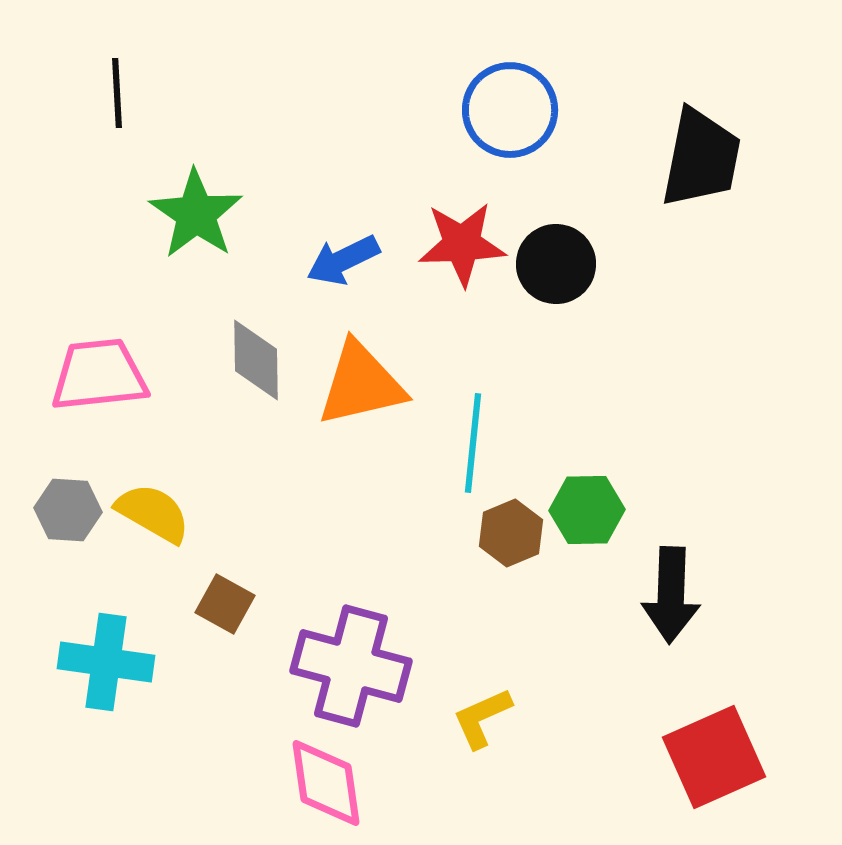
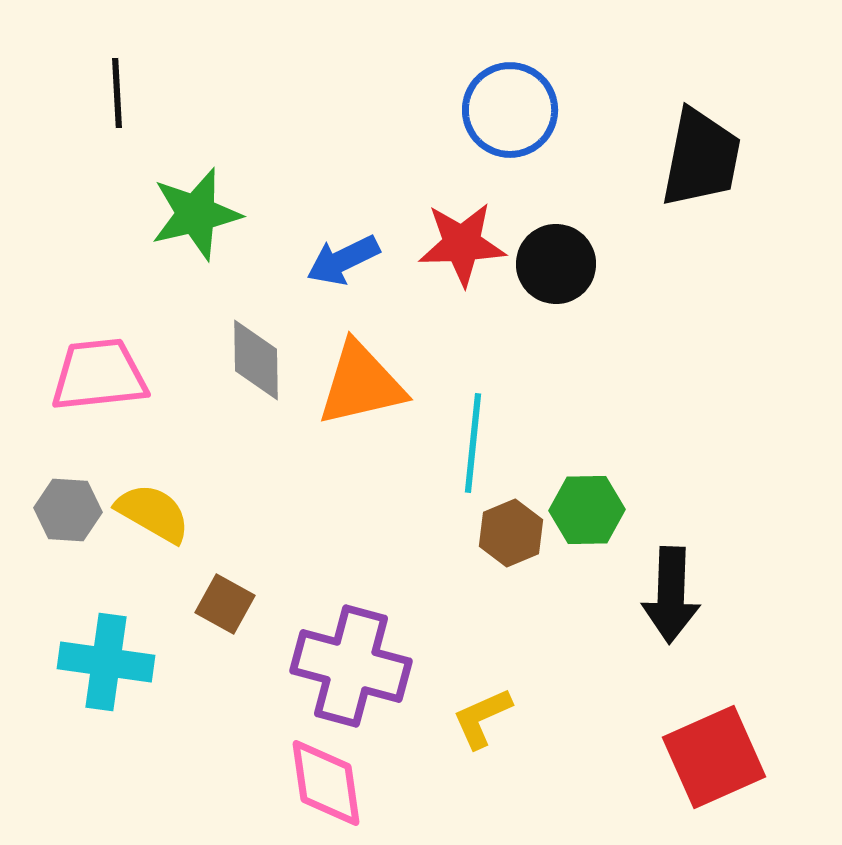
green star: rotated 24 degrees clockwise
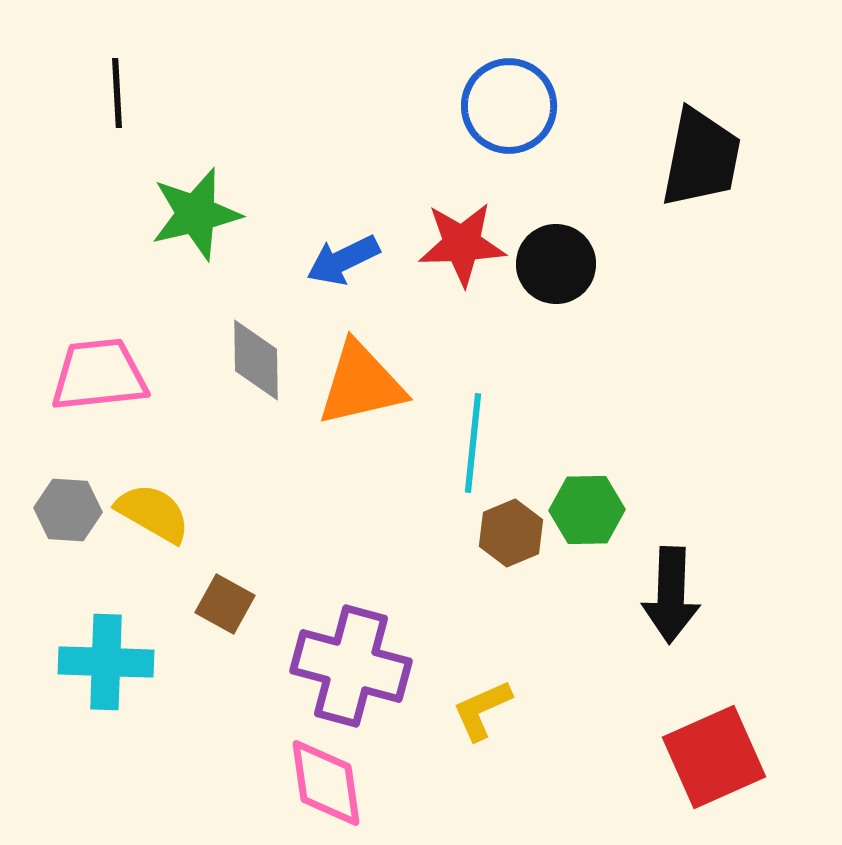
blue circle: moved 1 px left, 4 px up
cyan cross: rotated 6 degrees counterclockwise
yellow L-shape: moved 8 px up
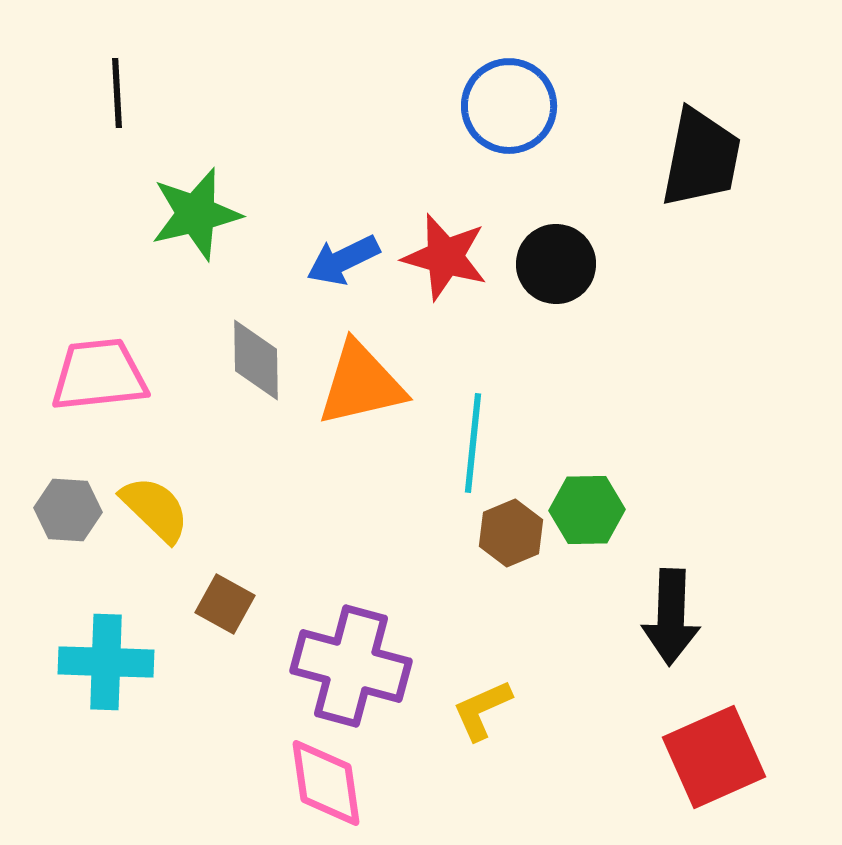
red star: moved 17 px left, 13 px down; rotated 18 degrees clockwise
yellow semicircle: moved 2 px right, 4 px up; rotated 14 degrees clockwise
black arrow: moved 22 px down
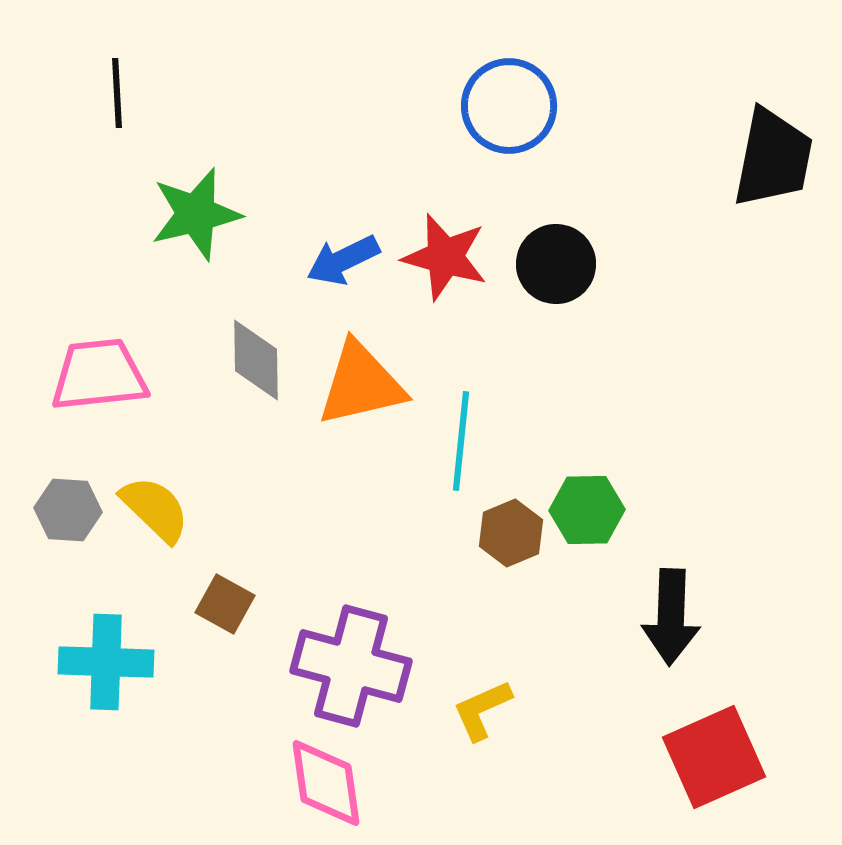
black trapezoid: moved 72 px right
cyan line: moved 12 px left, 2 px up
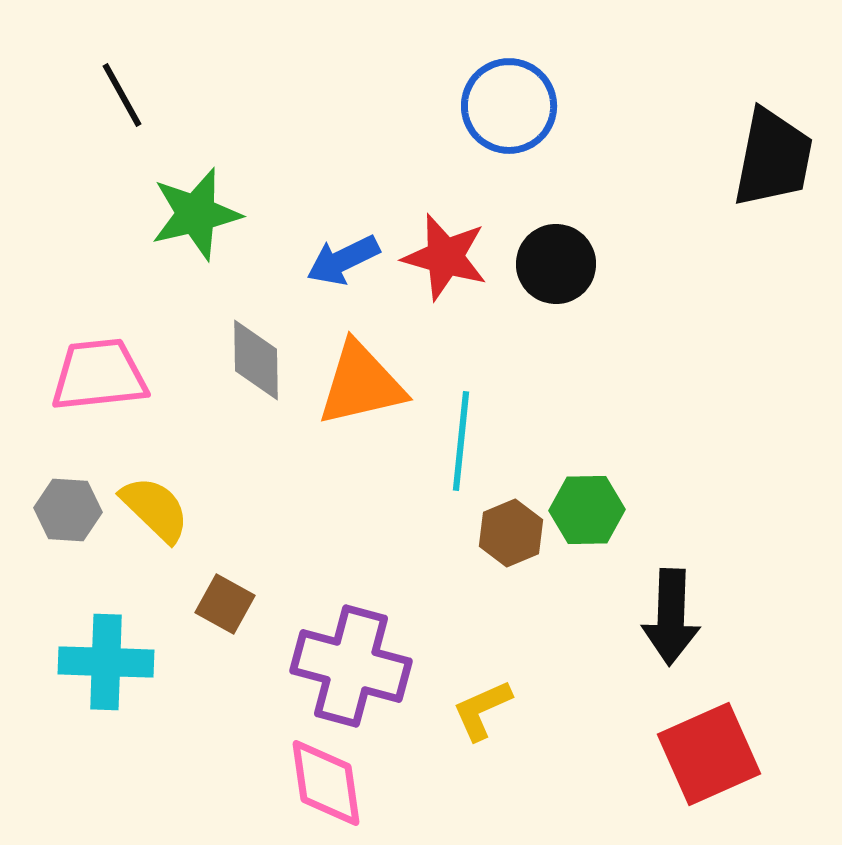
black line: moved 5 px right, 2 px down; rotated 26 degrees counterclockwise
red square: moved 5 px left, 3 px up
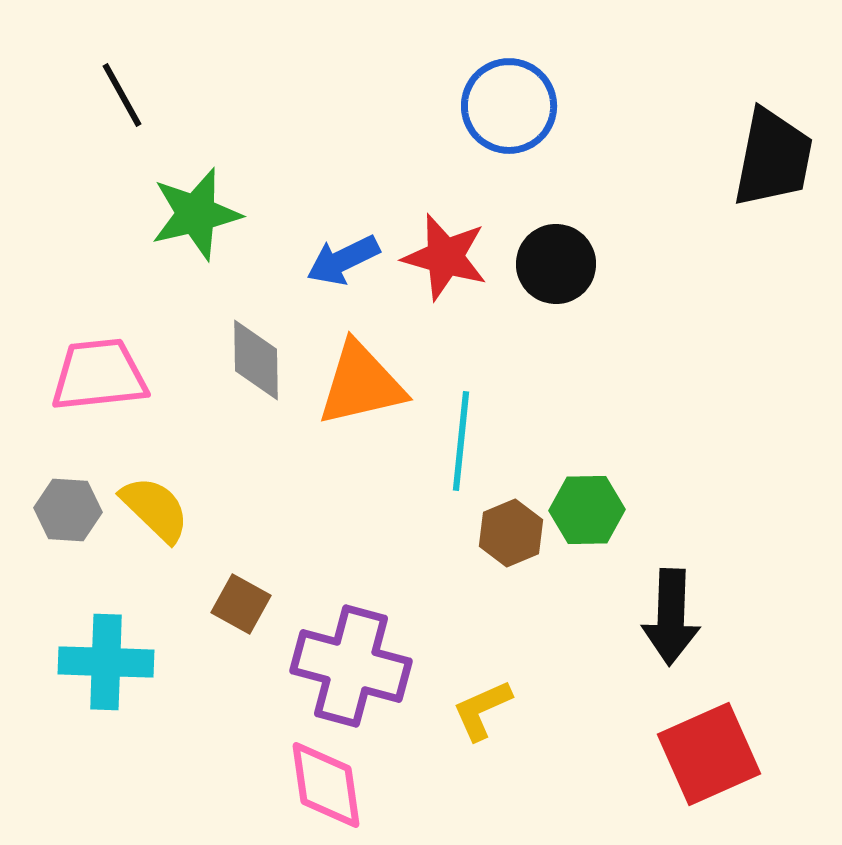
brown square: moved 16 px right
pink diamond: moved 2 px down
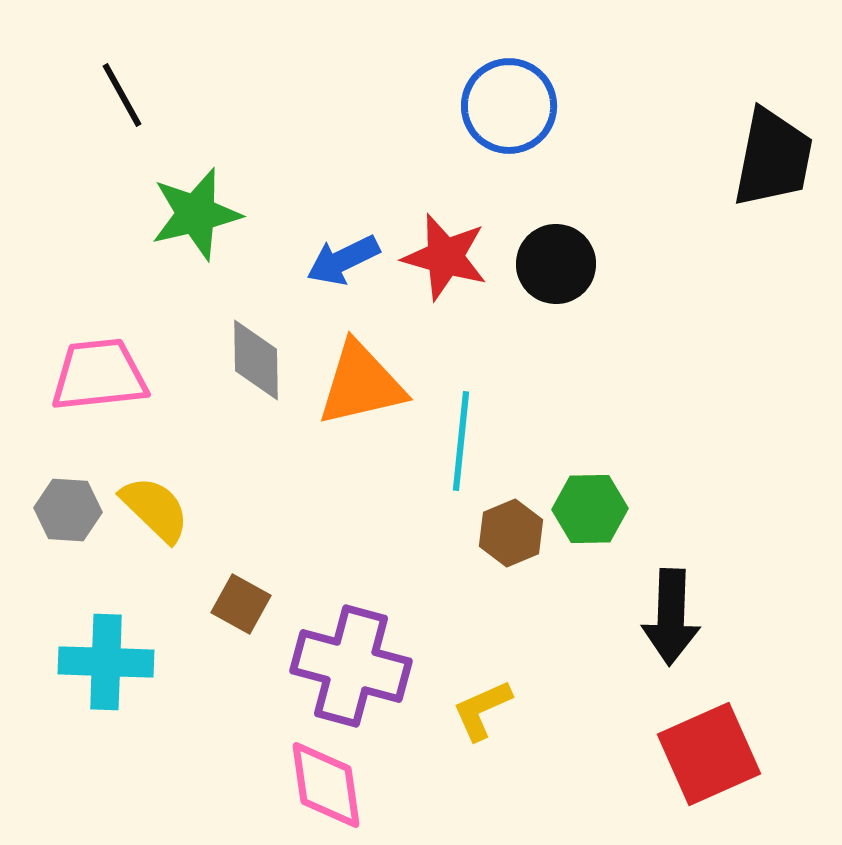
green hexagon: moved 3 px right, 1 px up
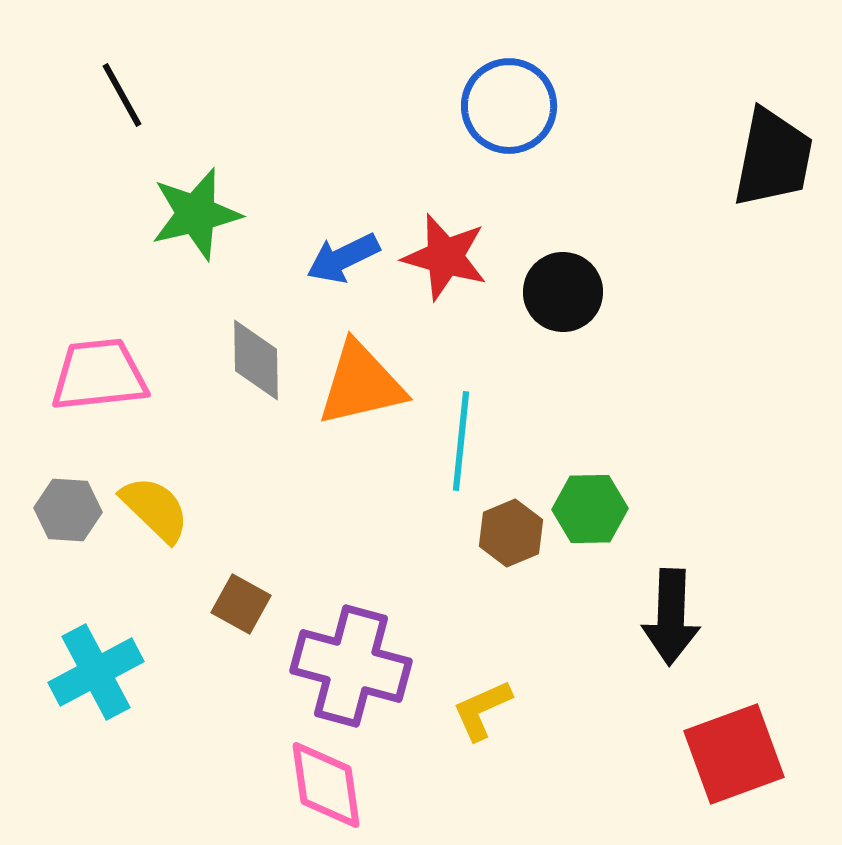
blue arrow: moved 2 px up
black circle: moved 7 px right, 28 px down
cyan cross: moved 10 px left, 10 px down; rotated 30 degrees counterclockwise
red square: moved 25 px right; rotated 4 degrees clockwise
